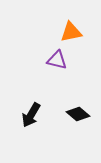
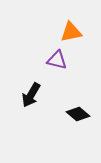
black arrow: moved 20 px up
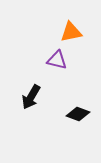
black arrow: moved 2 px down
black diamond: rotated 20 degrees counterclockwise
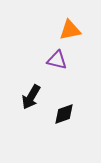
orange triangle: moved 1 px left, 2 px up
black diamond: moved 14 px left; rotated 40 degrees counterclockwise
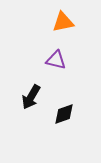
orange triangle: moved 7 px left, 8 px up
purple triangle: moved 1 px left
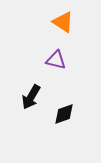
orange triangle: rotated 45 degrees clockwise
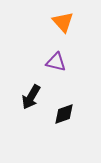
orange triangle: rotated 15 degrees clockwise
purple triangle: moved 2 px down
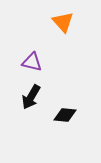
purple triangle: moved 24 px left
black diamond: moved 1 px right, 1 px down; rotated 25 degrees clockwise
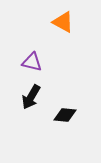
orange triangle: rotated 20 degrees counterclockwise
